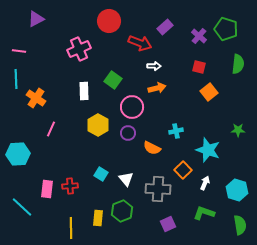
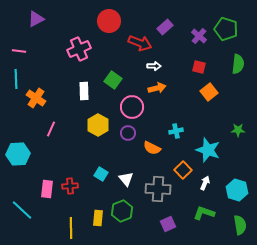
cyan line at (22, 207): moved 3 px down
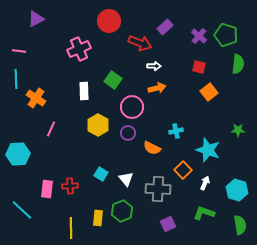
green pentagon at (226, 29): moved 6 px down
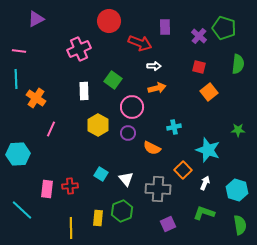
purple rectangle at (165, 27): rotated 49 degrees counterclockwise
green pentagon at (226, 35): moved 2 px left, 7 px up
cyan cross at (176, 131): moved 2 px left, 4 px up
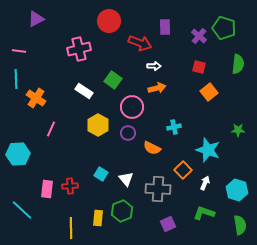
pink cross at (79, 49): rotated 10 degrees clockwise
white rectangle at (84, 91): rotated 54 degrees counterclockwise
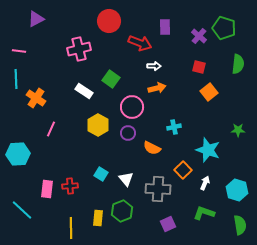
green square at (113, 80): moved 2 px left, 1 px up
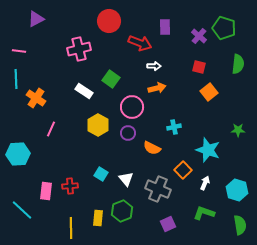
pink rectangle at (47, 189): moved 1 px left, 2 px down
gray cross at (158, 189): rotated 20 degrees clockwise
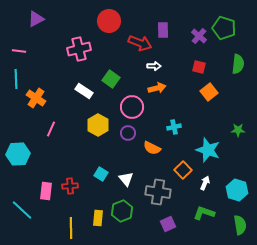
purple rectangle at (165, 27): moved 2 px left, 3 px down
gray cross at (158, 189): moved 3 px down; rotated 15 degrees counterclockwise
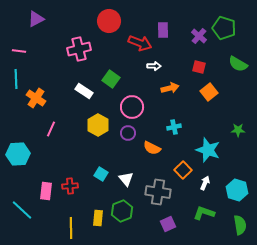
green semicircle at (238, 64): rotated 114 degrees clockwise
orange arrow at (157, 88): moved 13 px right
